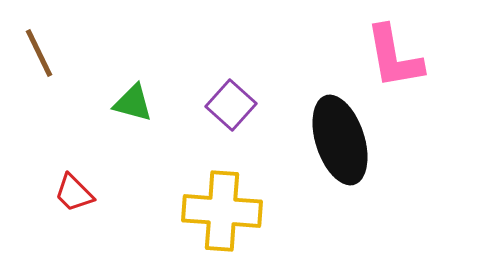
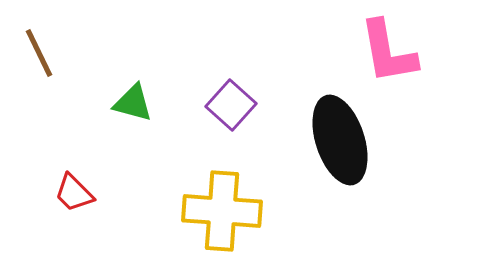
pink L-shape: moved 6 px left, 5 px up
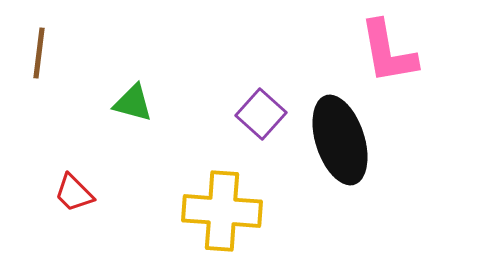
brown line: rotated 33 degrees clockwise
purple square: moved 30 px right, 9 px down
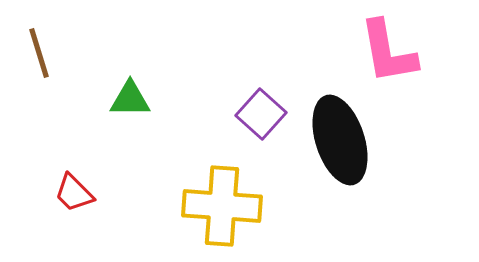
brown line: rotated 24 degrees counterclockwise
green triangle: moved 3 px left, 4 px up; rotated 15 degrees counterclockwise
yellow cross: moved 5 px up
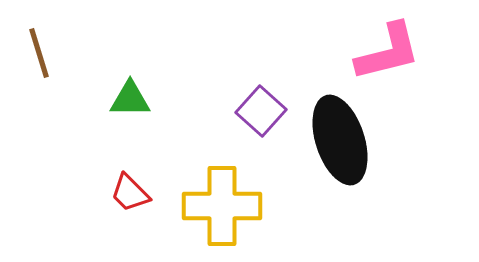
pink L-shape: rotated 94 degrees counterclockwise
purple square: moved 3 px up
red trapezoid: moved 56 px right
yellow cross: rotated 4 degrees counterclockwise
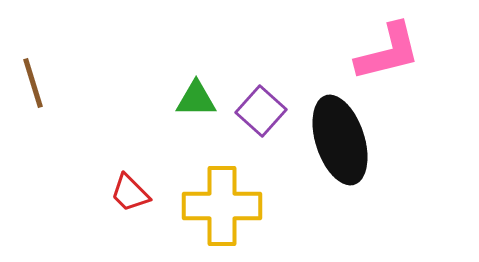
brown line: moved 6 px left, 30 px down
green triangle: moved 66 px right
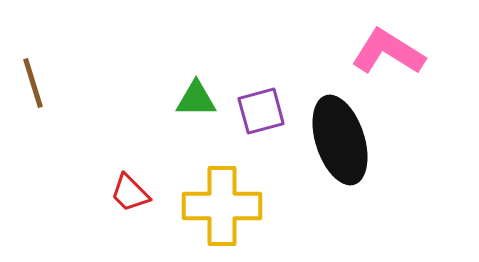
pink L-shape: rotated 134 degrees counterclockwise
purple square: rotated 33 degrees clockwise
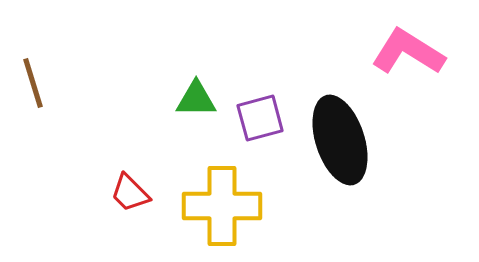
pink L-shape: moved 20 px right
purple square: moved 1 px left, 7 px down
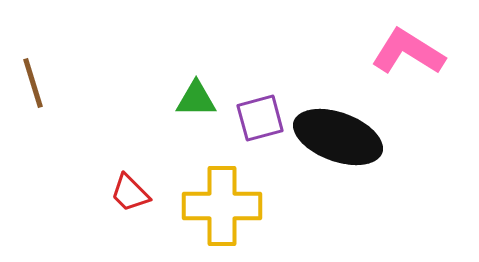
black ellipse: moved 2 px left, 3 px up; rotated 52 degrees counterclockwise
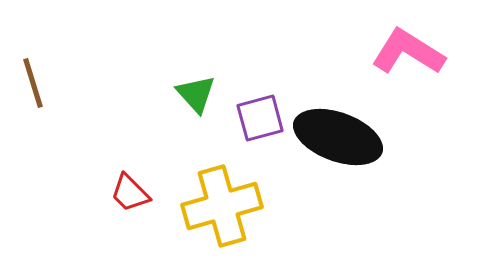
green triangle: moved 5 px up; rotated 48 degrees clockwise
yellow cross: rotated 16 degrees counterclockwise
